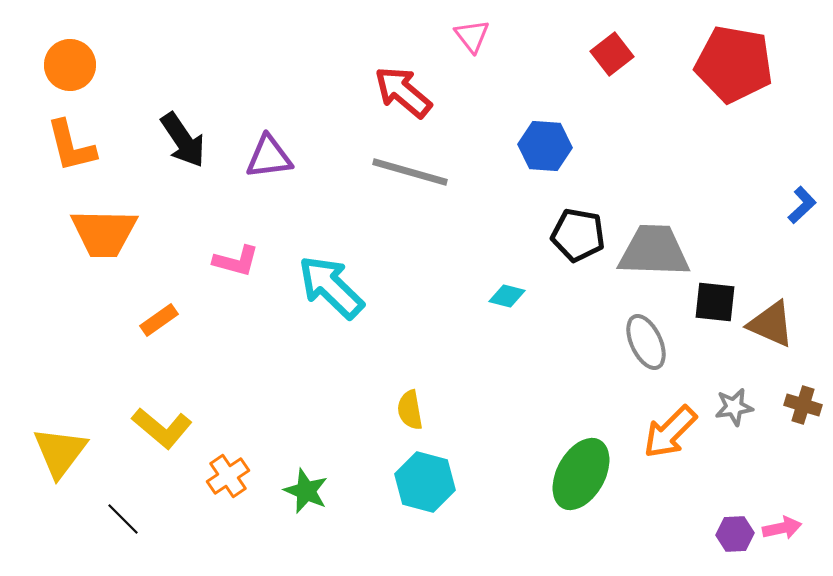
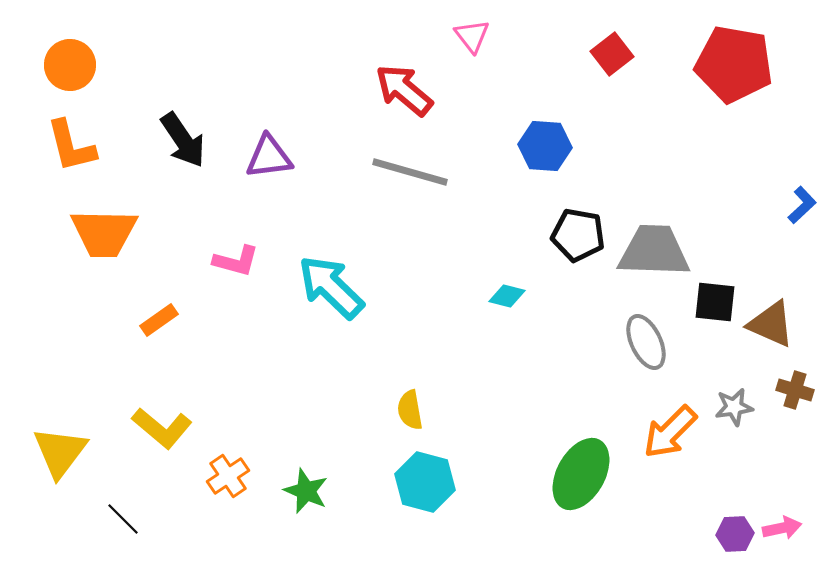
red arrow: moved 1 px right, 2 px up
brown cross: moved 8 px left, 15 px up
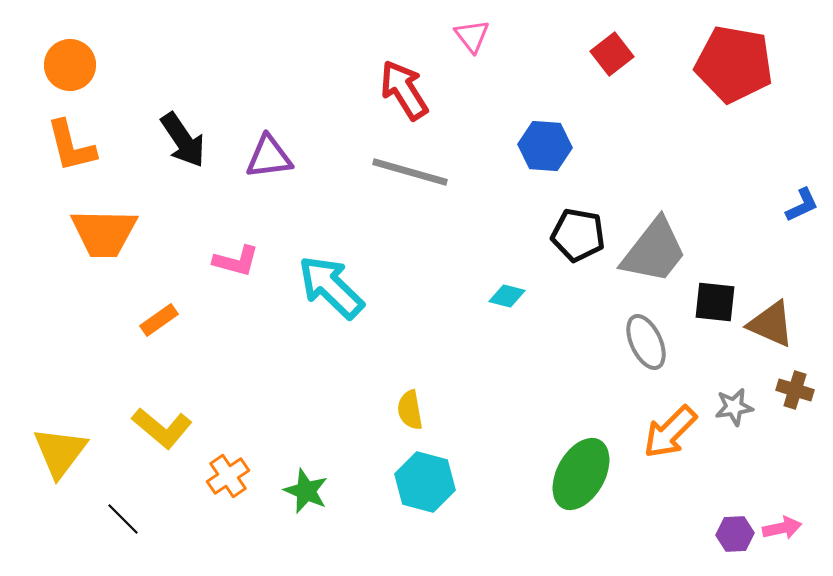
red arrow: rotated 18 degrees clockwise
blue L-shape: rotated 18 degrees clockwise
gray trapezoid: rotated 126 degrees clockwise
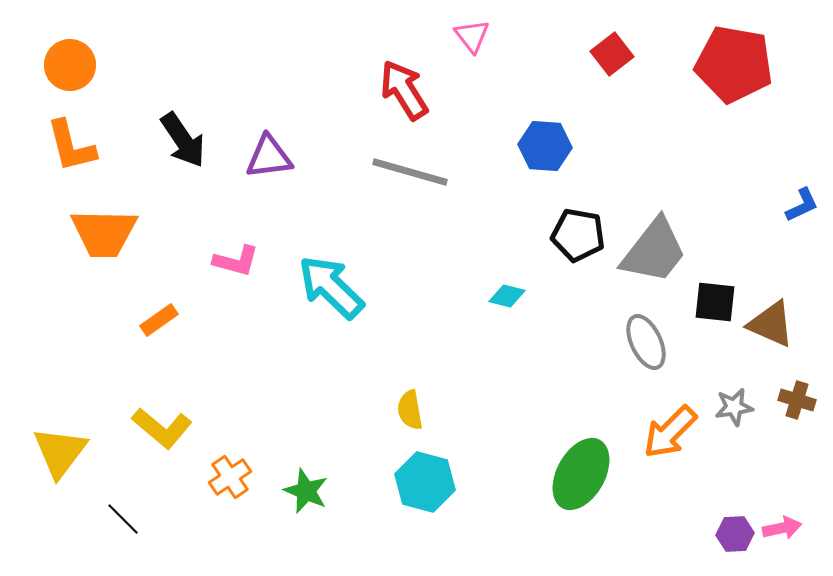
brown cross: moved 2 px right, 10 px down
orange cross: moved 2 px right, 1 px down
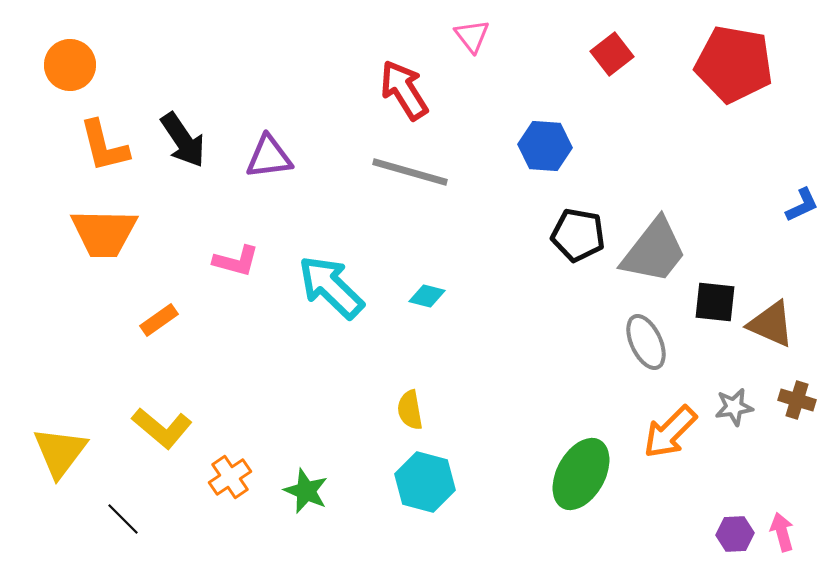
orange L-shape: moved 33 px right
cyan diamond: moved 80 px left
pink arrow: moved 4 px down; rotated 93 degrees counterclockwise
